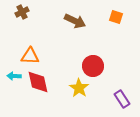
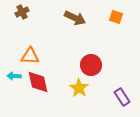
brown arrow: moved 3 px up
red circle: moved 2 px left, 1 px up
purple rectangle: moved 2 px up
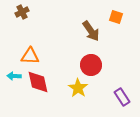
brown arrow: moved 16 px right, 13 px down; rotated 30 degrees clockwise
yellow star: moved 1 px left
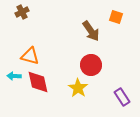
orange triangle: rotated 12 degrees clockwise
